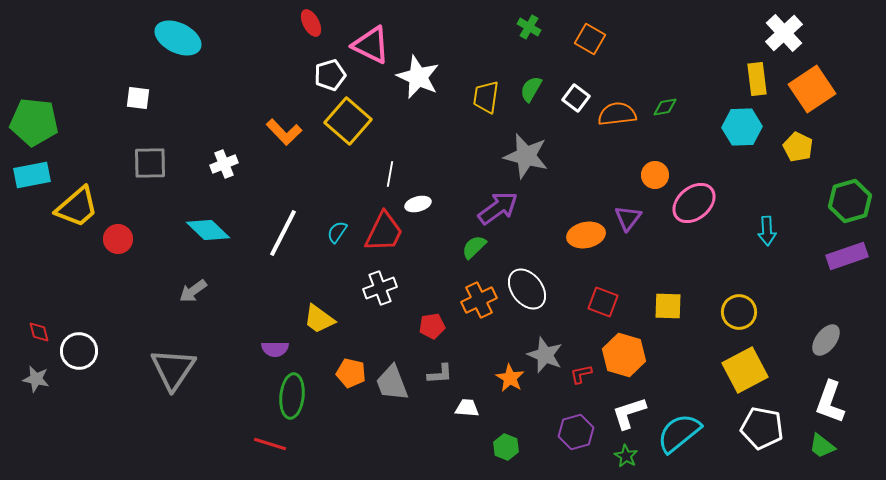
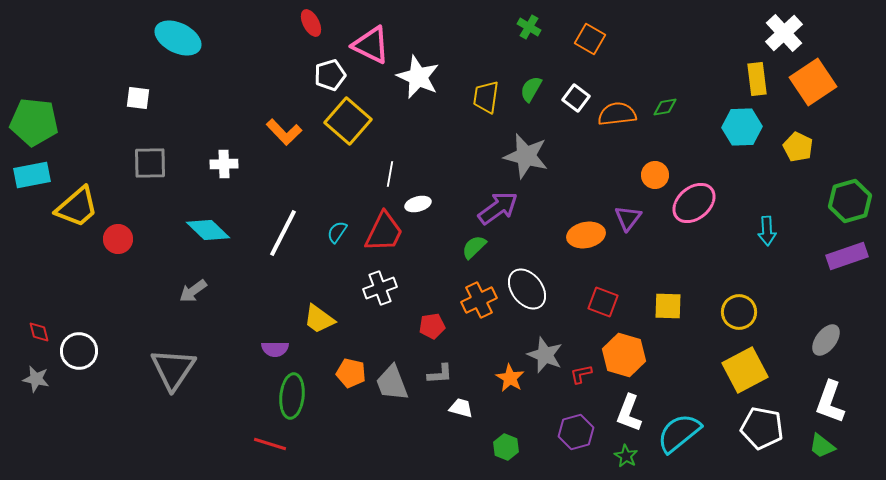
orange square at (812, 89): moved 1 px right, 7 px up
white cross at (224, 164): rotated 20 degrees clockwise
white trapezoid at (467, 408): moved 6 px left; rotated 10 degrees clockwise
white L-shape at (629, 413): rotated 51 degrees counterclockwise
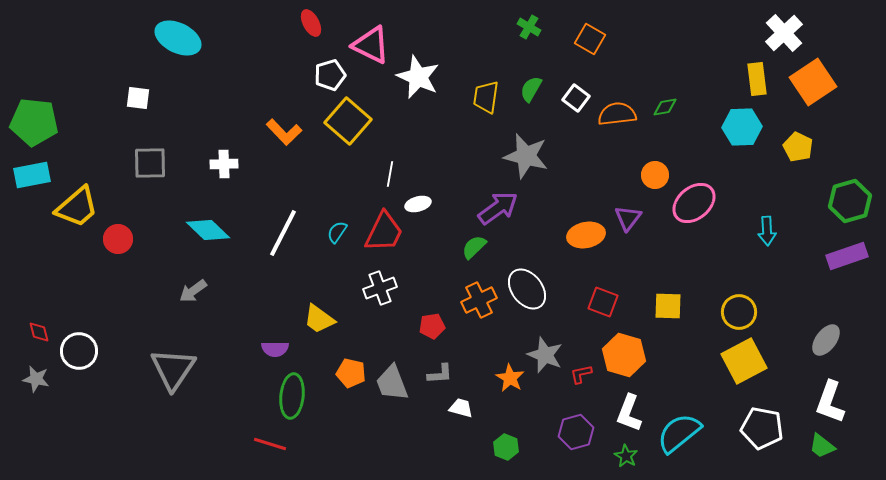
yellow square at (745, 370): moved 1 px left, 9 px up
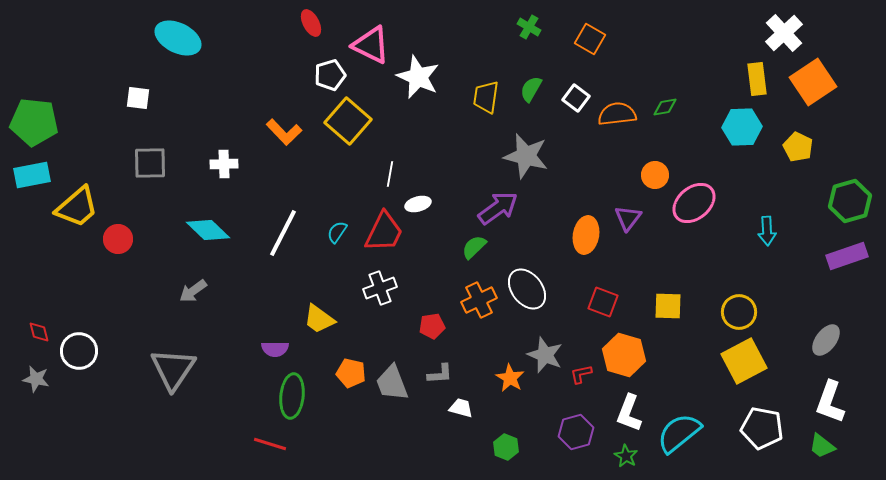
orange ellipse at (586, 235): rotated 69 degrees counterclockwise
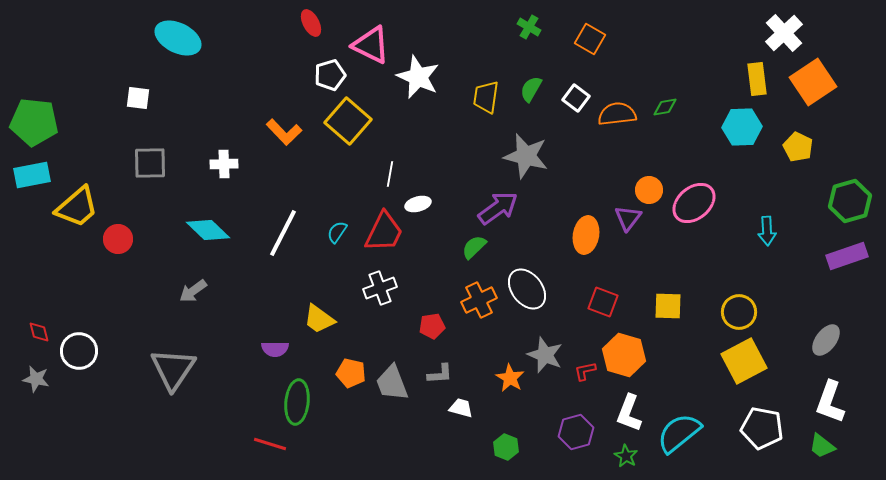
orange circle at (655, 175): moved 6 px left, 15 px down
red L-shape at (581, 374): moved 4 px right, 3 px up
green ellipse at (292, 396): moved 5 px right, 6 px down
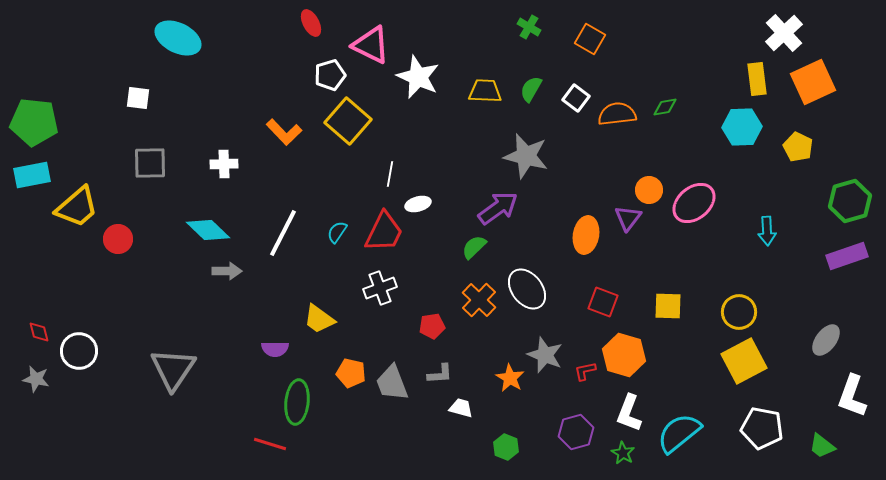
orange square at (813, 82): rotated 9 degrees clockwise
yellow trapezoid at (486, 97): moved 1 px left, 6 px up; rotated 84 degrees clockwise
gray arrow at (193, 291): moved 34 px right, 20 px up; rotated 144 degrees counterclockwise
orange cross at (479, 300): rotated 20 degrees counterclockwise
white L-shape at (830, 402): moved 22 px right, 6 px up
green star at (626, 456): moved 3 px left, 3 px up
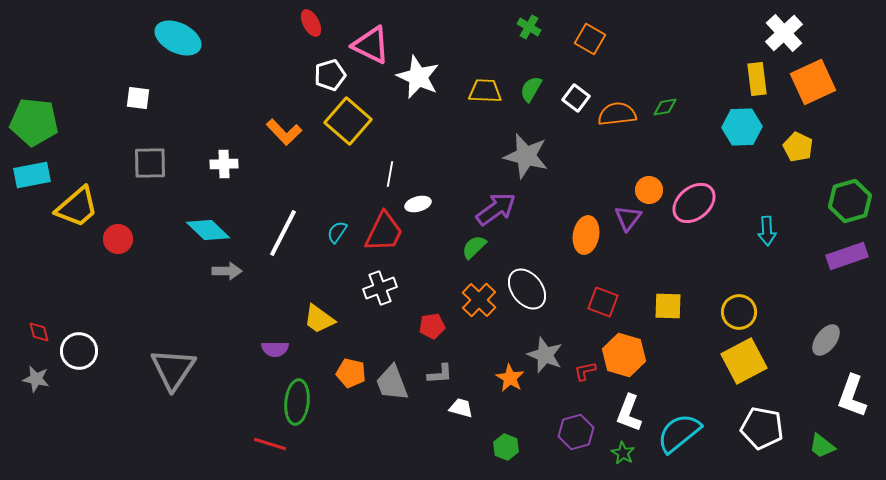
purple arrow at (498, 208): moved 2 px left, 1 px down
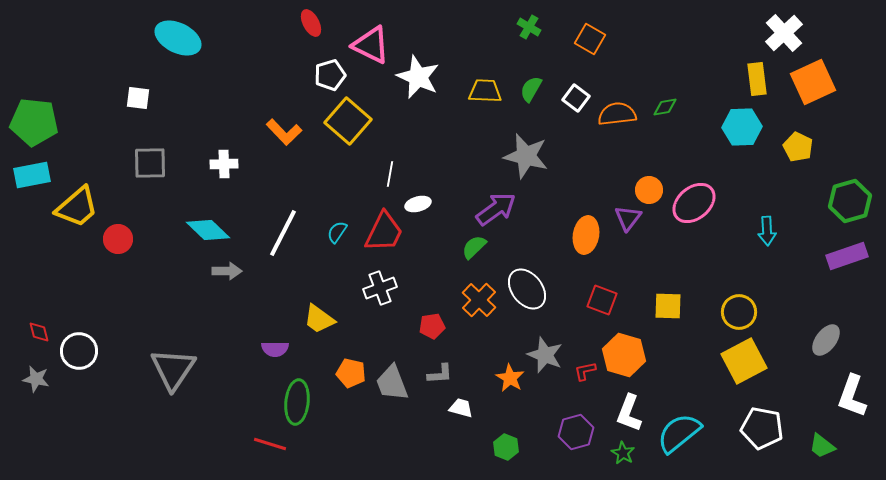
red square at (603, 302): moved 1 px left, 2 px up
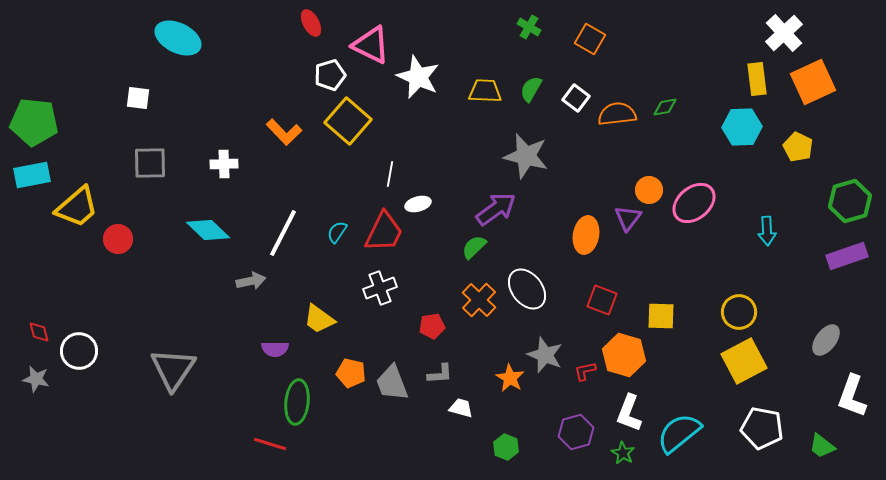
gray arrow at (227, 271): moved 24 px right, 10 px down; rotated 12 degrees counterclockwise
yellow square at (668, 306): moved 7 px left, 10 px down
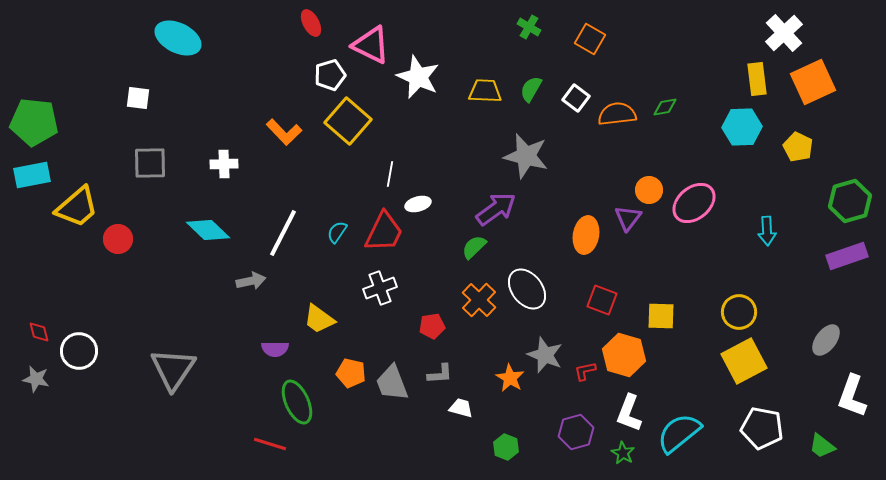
green ellipse at (297, 402): rotated 30 degrees counterclockwise
